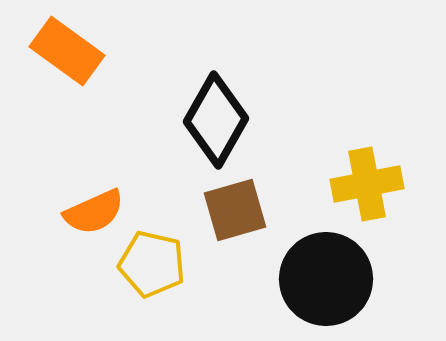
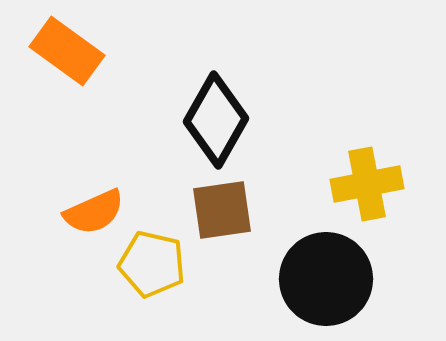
brown square: moved 13 px left; rotated 8 degrees clockwise
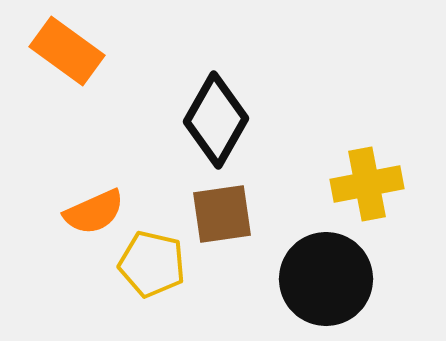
brown square: moved 4 px down
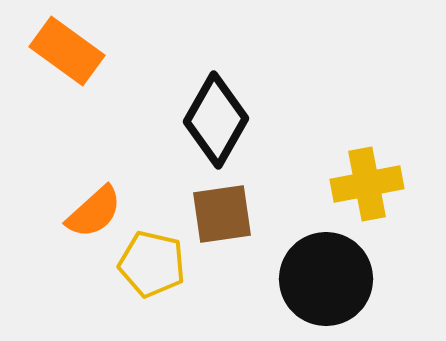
orange semicircle: rotated 18 degrees counterclockwise
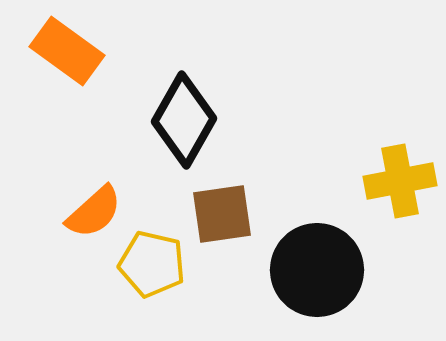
black diamond: moved 32 px left
yellow cross: moved 33 px right, 3 px up
black circle: moved 9 px left, 9 px up
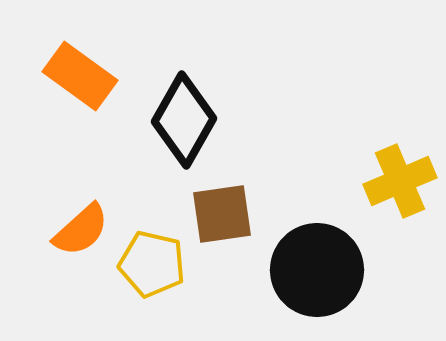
orange rectangle: moved 13 px right, 25 px down
yellow cross: rotated 12 degrees counterclockwise
orange semicircle: moved 13 px left, 18 px down
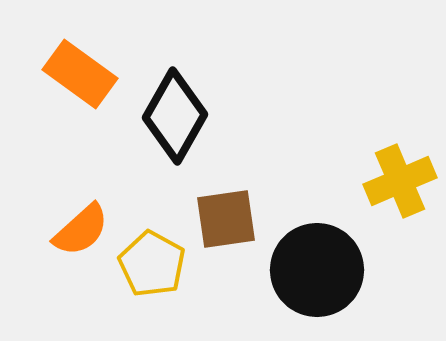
orange rectangle: moved 2 px up
black diamond: moved 9 px left, 4 px up
brown square: moved 4 px right, 5 px down
yellow pentagon: rotated 16 degrees clockwise
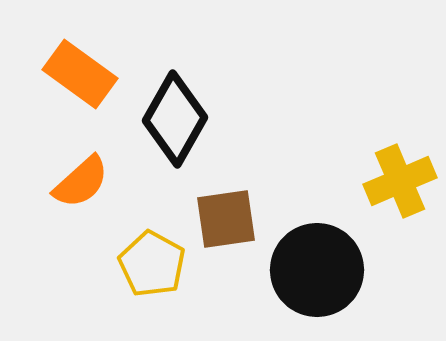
black diamond: moved 3 px down
orange semicircle: moved 48 px up
